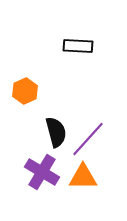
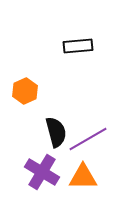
black rectangle: rotated 8 degrees counterclockwise
purple line: rotated 18 degrees clockwise
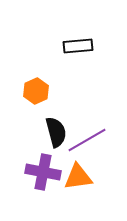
orange hexagon: moved 11 px right
purple line: moved 1 px left, 1 px down
purple cross: moved 1 px right; rotated 20 degrees counterclockwise
orange triangle: moved 5 px left; rotated 8 degrees counterclockwise
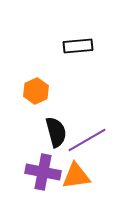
orange triangle: moved 2 px left, 1 px up
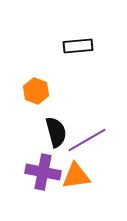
orange hexagon: rotated 15 degrees counterclockwise
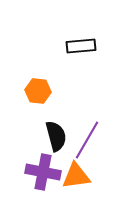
black rectangle: moved 3 px right
orange hexagon: moved 2 px right; rotated 15 degrees counterclockwise
black semicircle: moved 4 px down
purple line: rotated 30 degrees counterclockwise
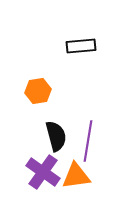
orange hexagon: rotated 15 degrees counterclockwise
purple line: moved 1 px right, 1 px down; rotated 21 degrees counterclockwise
purple cross: rotated 24 degrees clockwise
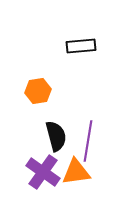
orange triangle: moved 4 px up
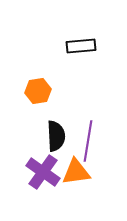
black semicircle: rotated 12 degrees clockwise
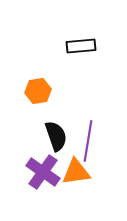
black semicircle: rotated 16 degrees counterclockwise
